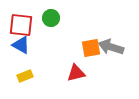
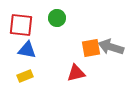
green circle: moved 6 px right
blue triangle: moved 6 px right, 5 px down; rotated 18 degrees counterclockwise
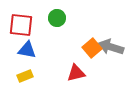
orange square: moved 1 px right; rotated 30 degrees counterclockwise
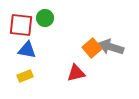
green circle: moved 12 px left
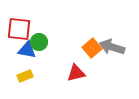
green circle: moved 6 px left, 24 px down
red square: moved 2 px left, 4 px down
gray arrow: moved 1 px right
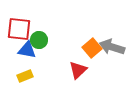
green circle: moved 2 px up
red triangle: moved 2 px right, 3 px up; rotated 30 degrees counterclockwise
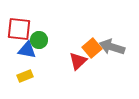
red triangle: moved 9 px up
